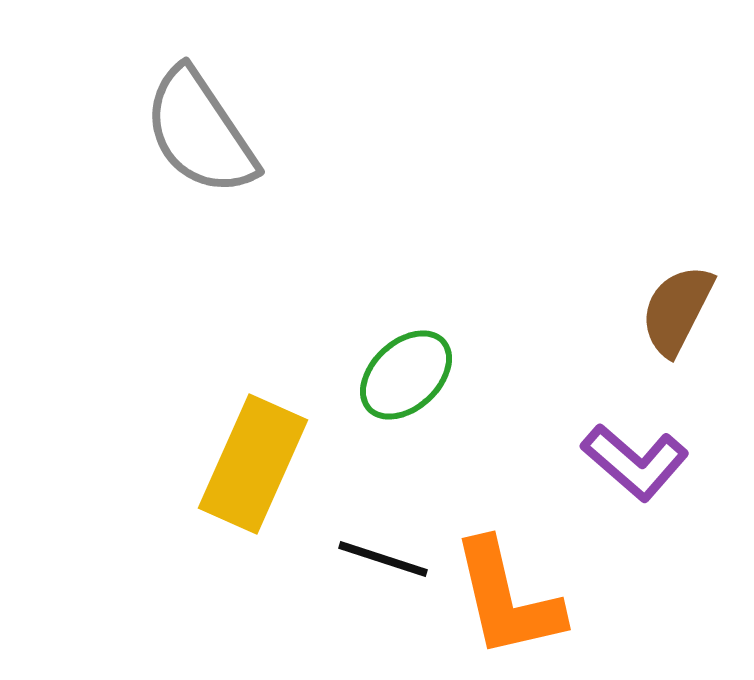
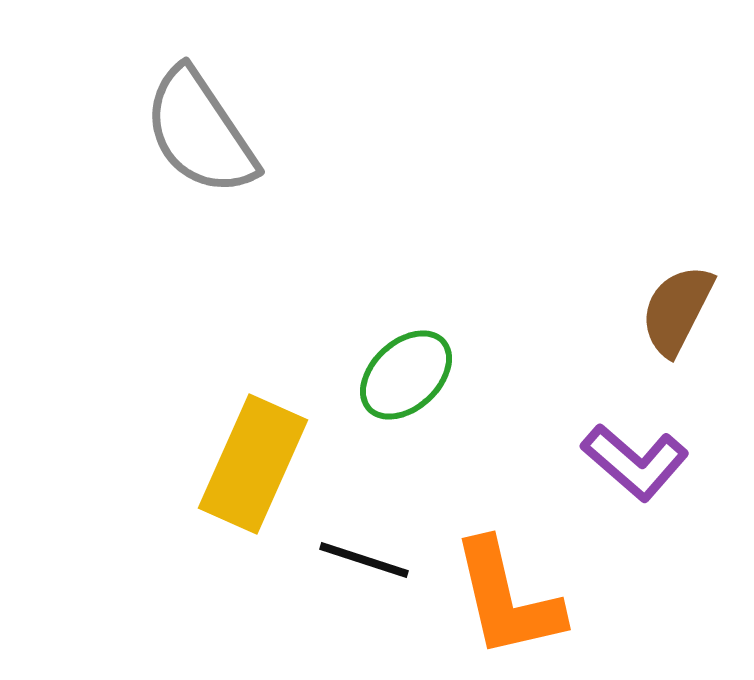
black line: moved 19 px left, 1 px down
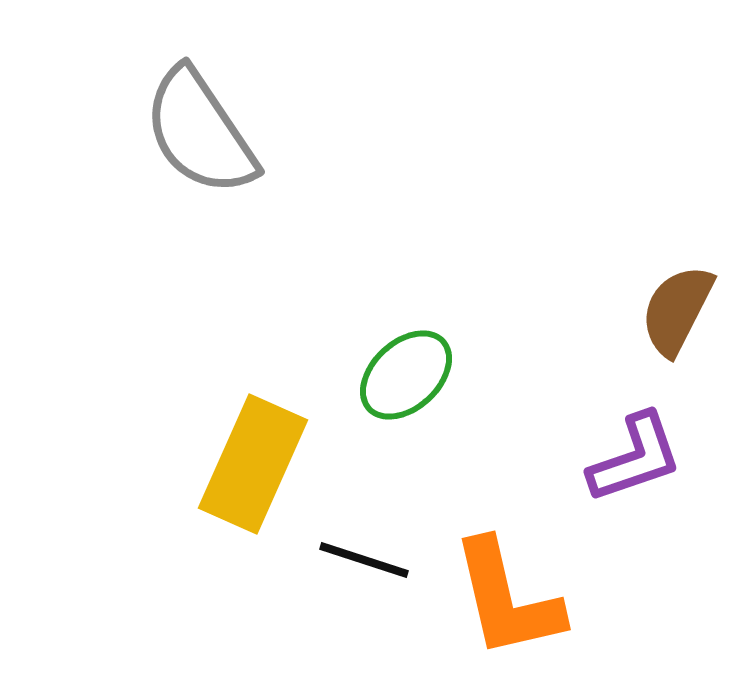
purple L-shape: moved 4 px up; rotated 60 degrees counterclockwise
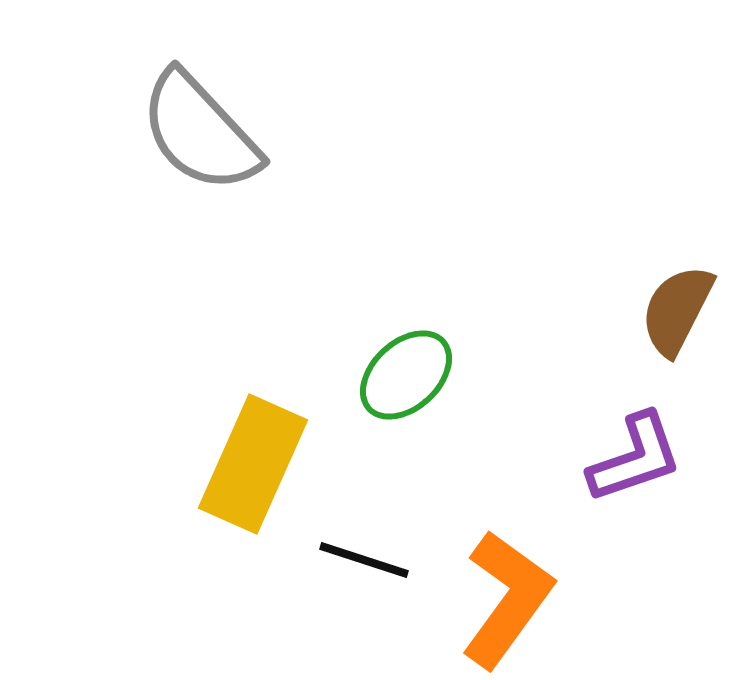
gray semicircle: rotated 9 degrees counterclockwise
orange L-shape: rotated 131 degrees counterclockwise
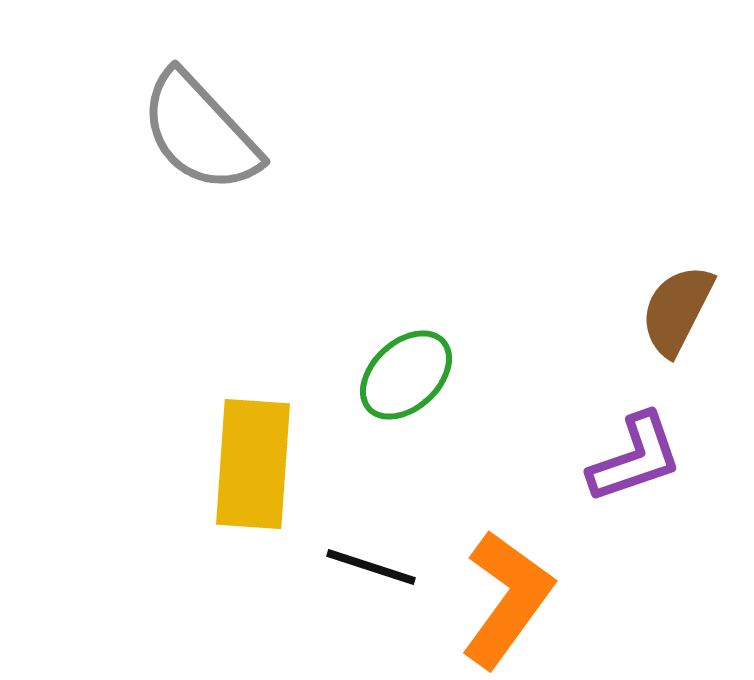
yellow rectangle: rotated 20 degrees counterclockwise
black line: moved 7 px right, 7 px down
